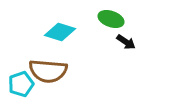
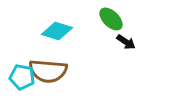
green ellipse: rotated 25 degrees clockwise
cyan diamond: moved 3 px left, 1 px up
cyan pentagon: moved 1 px right, 7 px up; rotated 30 degrees clockwise
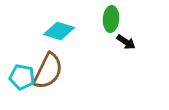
green ellipse: rotated 50 degrees clockwise
cyan diamond: moved 2 px right
brown semicircle: rotated 69 degrees counterclockwise
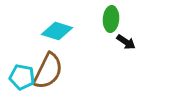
cyan diamond: moved 2 px left
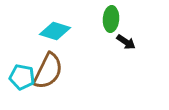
cyan diamond: moved 2 px left
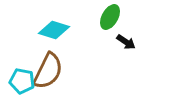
green ellipse: moved 1 px left, 2 px up; rotated 25 degrees clockwise
cyan diamond: moved 1 px left, 1 px up
cyan pentagon: moved 4 px down
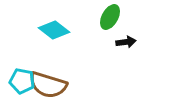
cyan diamond: rotated 20 degrees clockwise
black arrow: rotated 42 degrees counterclockwise
brown semicircle: moved 14 px down; rotated 81 degrees clockwise
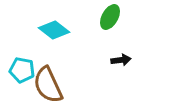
black arrow: moved 5 px left, 18 px down
cyan pentagon: moved 11 px up
brown semicircle: rotated 48 degrees clockwise
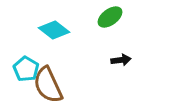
green ellipse: rotated 25 degrees clockwise
cyan pentagon: moved 4 px right, 1 px up; rotated 20 degrees clockwise
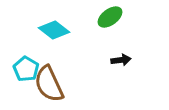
brown semicircle: moved 1 px right, 1 px up
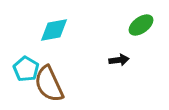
green ellipse: moved 31 px right, 8 px down
cyan diamond: rotated 48 degrees counterclockwise
black arrow: moved 2 px left
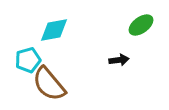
cyan pentagon: moved 2 px right, 9 px up; rotated 25 degrees clockwise
brown semicircle: rotated 15 degrees counterclockwise
